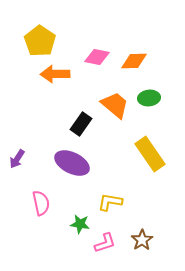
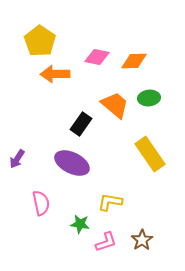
pink L-shape: moved 1 px right, 1 px up
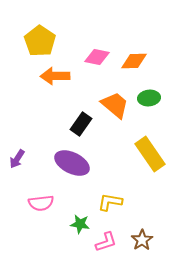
orange arrow: moved 2 px down
pink semicircle: rotated 95 degrees clockwise
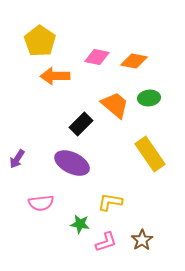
orange diamond: rotated 12 degrees clockwise
black rectangle: rotated 10 degrees clockwise
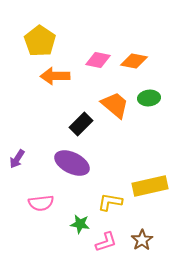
pink diamond: moved 1 px right, 3 px down
yellow rectangle: moved 32 px down; rotated 68 degrees counterclockwise
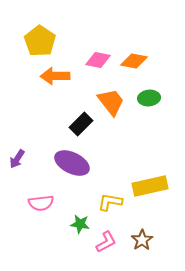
orange trapezoid: moved 4 px left, 3 px up; rotated 12 degrees clockwise
pink L-shape: rotated 10 degrees counterclockwise
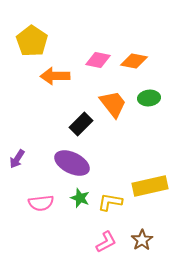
yellow pentagon: moved 8 px left
orange trapezoid: moved 2 px right, 2 px down
green star: moved 26 px up; rotated 12 degrees clockwise
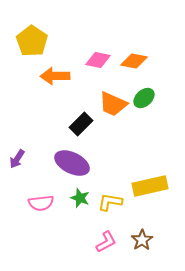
green ellipse: moved 5 px left; rotated 35 degrees counterclockwise
orange trapezoid: rotated 152 degrees clockwise
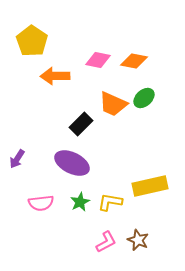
green star: moved 4 px down; rotated 24 degrees clockwise
brown star: moved 4 px left; rotated 15 degrees counterclockwise
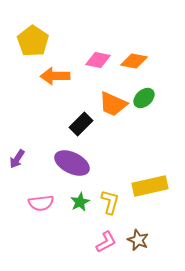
yellow pentagon: moved 1 px right
yellow L-shape: rotated 95 degrees clockwise
